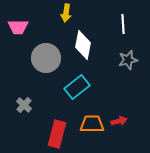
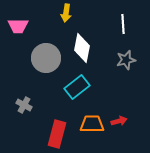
pink trapezoid: moved 1 px up
white diamond: moved 1 px left, 3 px down
gray star: moved 2 px left
gray cross: rotated 14 degrees counterclockwise
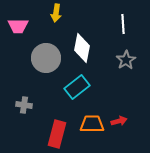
yellow arrow: moved 10 px left
gray star: rotated 18 degrees counterclockwise
gray cross: rotated 21 degrees counterclockwise
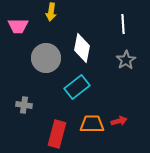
yellow arrow: moved 5 px left, 1 px up
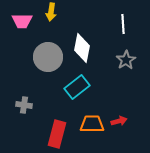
pink trapezoid: moved 4 px right, 5 px up
gray circle: moved 2 px right, 1 px up
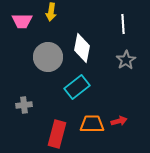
gray cross: rotated 14 degrees counterclockwise
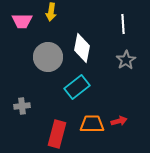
gray cross: moved 2 px left, 1 px down
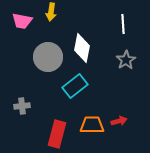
pink trapezoid: rotated 10 degrees clockwise
cyan rectangle: moved 2 px left, 1 px up
orange trapezoid: moved 1 px down
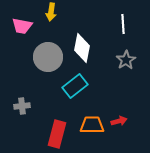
pink trapezoid: moved 5 px down
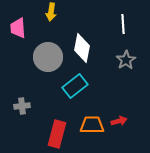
pink trapezoid: moved 4 px left, 2 px down; rotated 75 degrees clockwise
